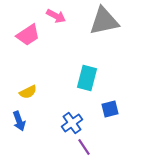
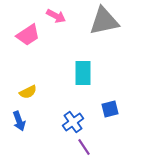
cyan rectangle: moved 4 px left, 5 px up; rotated 15 degrees counterclockwise
blue cross: moved 1 px right, 1 px up
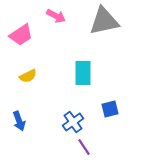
pink trapezoid: moved 7 px left
yellow semicircle: moved 16 px up
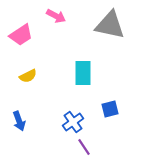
gray triangle: moved 6 px right, 4 px down; rotated 24 degrees clockwise
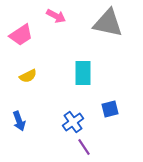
gray triangle: moved 2 px left, 2 px up
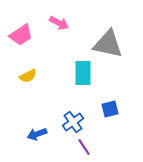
pink arrow: moved 3 px right, 7 px down
gray triangle: moved 21 px down
blue arrow: moved 18 px right, 13 px down; rotated 90 degrees clockwise
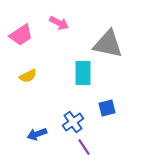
blue square: moved 3 px left, 1 px up
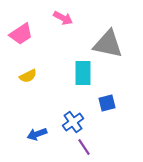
pink arrow: moved 4 px right, 5 px up
pink trapezoid: moved 1 px up
blue square: moved 5 px up
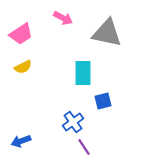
gray triangle: moved 1 px left, 11 px up
yellow semicircle: moved 5 px left, 9 px up
blue square: moved 4 px left, 2 px up
blue arrow: moved 16 px left, 7 px down
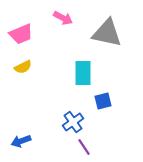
pink trapezoid: rotated 10 degrees clockwise
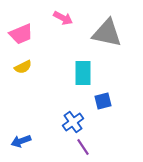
purple line: moved 1 px left
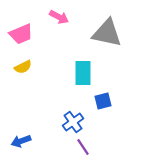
pink arrow: moved 4 px left, 1 px up
